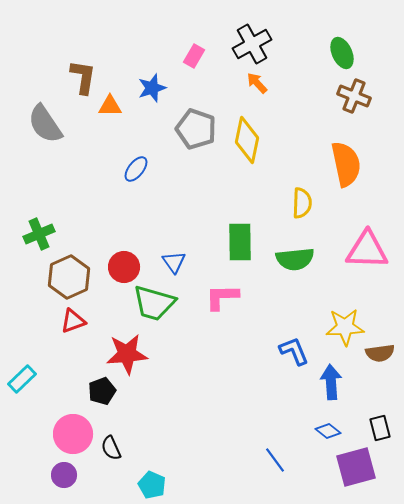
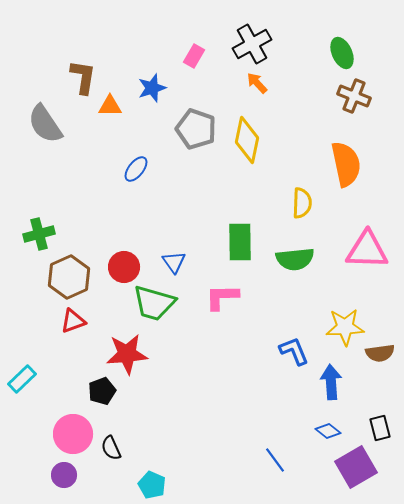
green cross: rotated 8 degrees clockwise
purple square: rotated 15 degrees counterclockwise
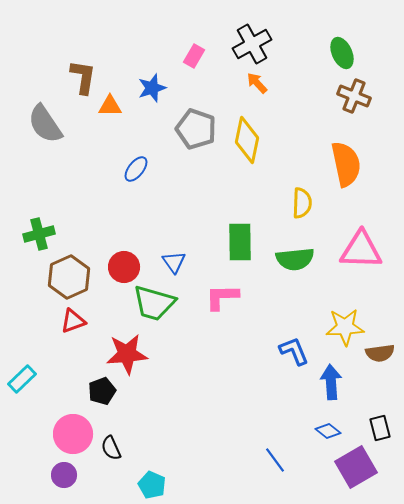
pink triangle: moved 6 px left
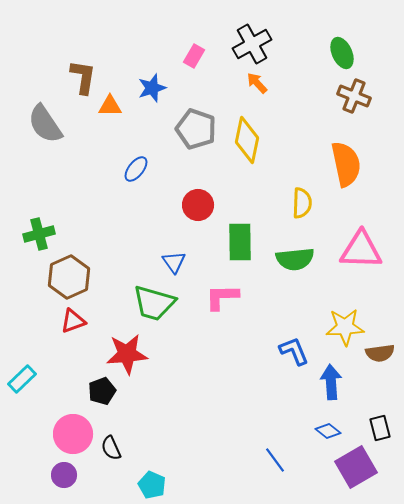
red circle: moved 74 px right, 62 px up
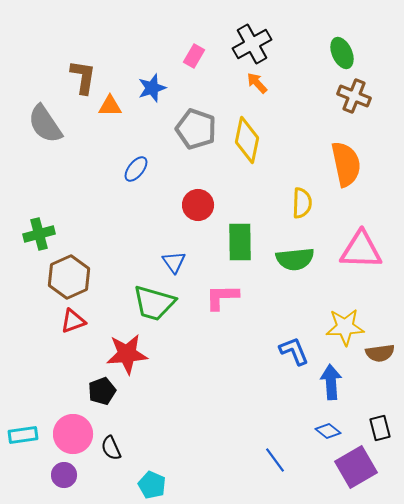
cyan rectangle: moved 1 px right, 56 px down; rotated 36 degrees clockwise
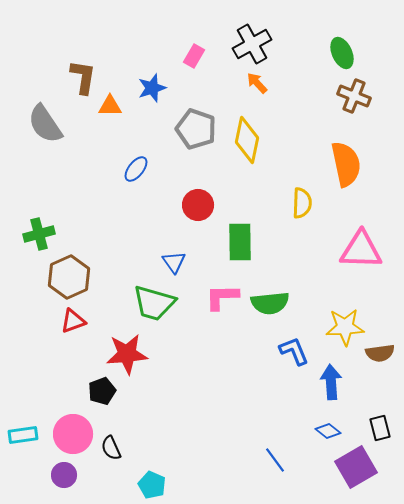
green semicircle: moved 25 px left, 44 px down
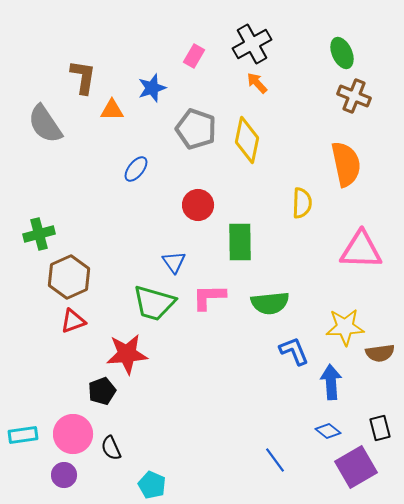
orange triangle: moved 2 px right, 4 px down
pink L-shape: moved 13 px left
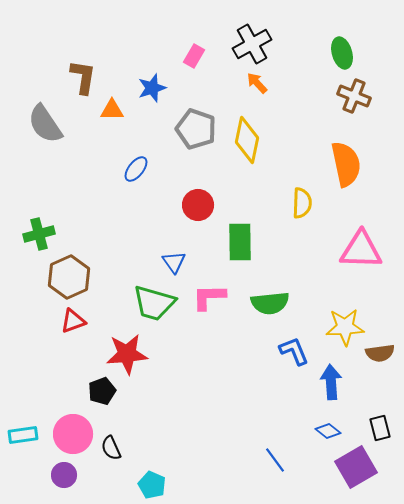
green ellipse: rotated 8 degrees clockwise
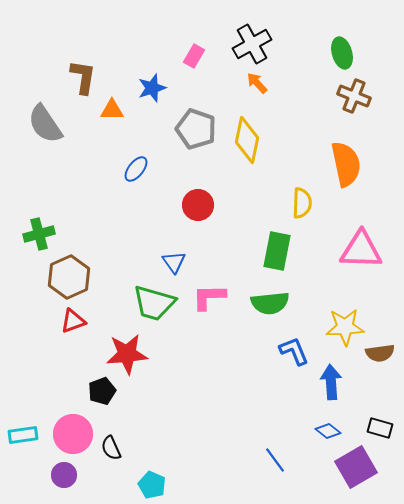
green rectangle: moved 37 px right, 9 px down; rotated 12 degrees clockwise
black rectangle: rotated 60 degrees counterclockwise
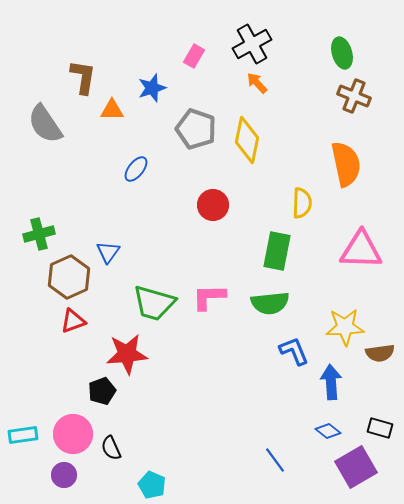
red circle: moved 15 px right
blue triangle: moved 66 px left, 10 px up; rotated 10 degrees clockwise
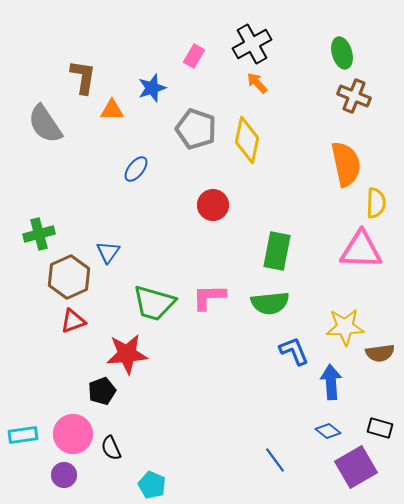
yellow semicircle: moved 74 px right
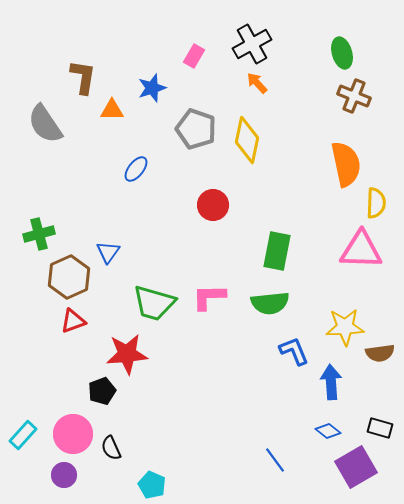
cyan rectangle: rotated 40 degrees counterclockwise
